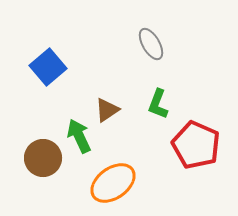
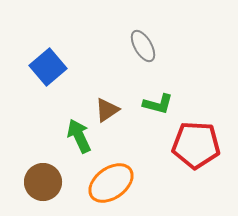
gray ellipse: moved 8 px left, 2 px down
green L-shape: rotated 96 degrees counterclockwise
red pentagon: rotated 21 degrees counterclockwise
brown circle: moved 24 px down
orange ellipse: moved 2 px left
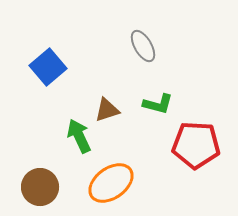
brown triangle: rotated 16 degrees clockwise
brown circle: moved 3 px left, 5 px down
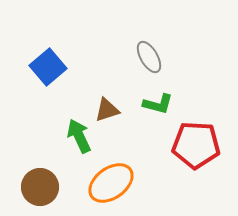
gray ellipse: moved 6 px right, 11 px down
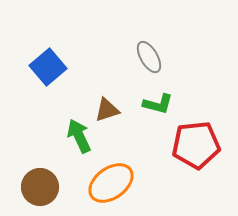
red pentagon: rotated 9 degrees counterclockwise
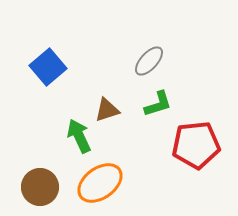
gray ellipse: moved 4 px down; rotated 72 degrees clockwise
green L-shape: rotated 32 degrees counterclockwise
orange ellipse: moved 11 px left
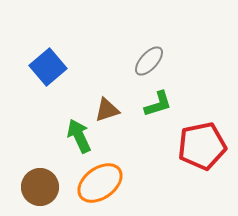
red pentagon: moved 6 px right, 1 px down; rotated 6 degrees counterclockwise
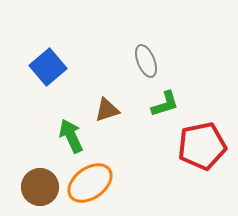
gray ellipse: moved 3 px left; rotated 64 degrees counterclockwise
green L-shape: moved 7 px right
green arrow: moved 8 px left
orange ellipse: moved 10 px left
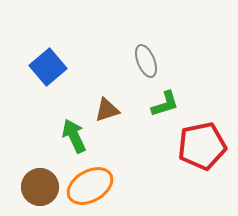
green arrow: moved 3 px right
orange ellipse: moved 3 px down; rotated 6 degrees clockwise
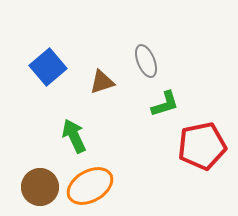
brown triangle: moved 5 px left, 28 px up
